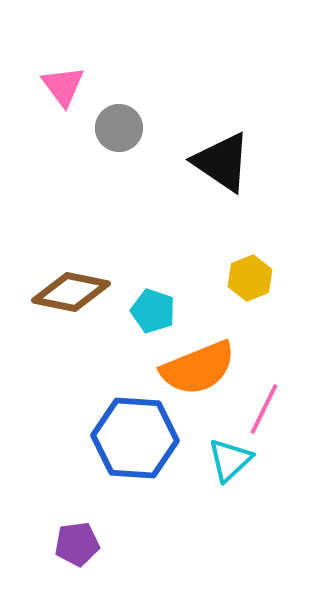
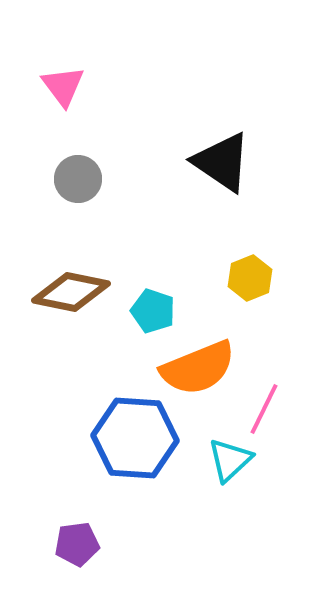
gray circle: moved 41 px left, 51 px down
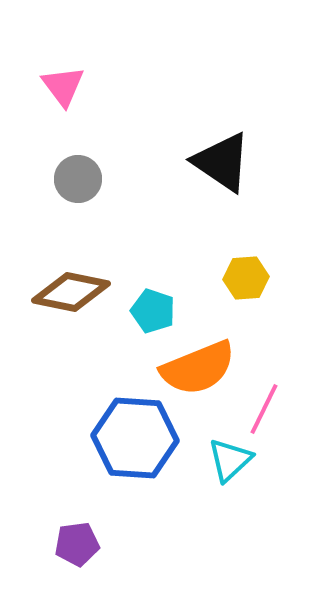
yellow hexagon: moved 4 px left; rotated 18 degrees clockwise
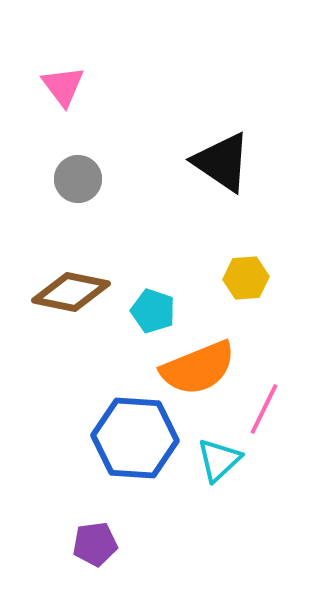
cyan triangle: moved 11 px left
purple pentagon: moved 18 px right
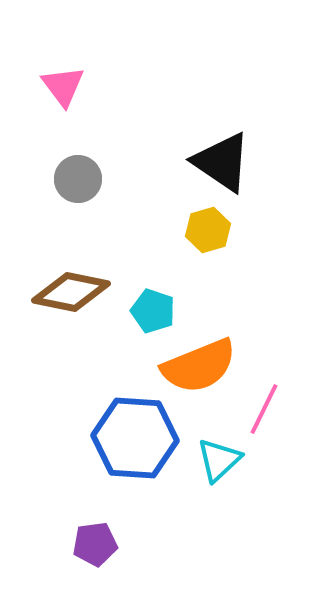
yellow hexagon: moved 38 px left, 48 px up; rotated 12 degrees counterclockwise
orange semicircle: moved 1 px right, 2 px up
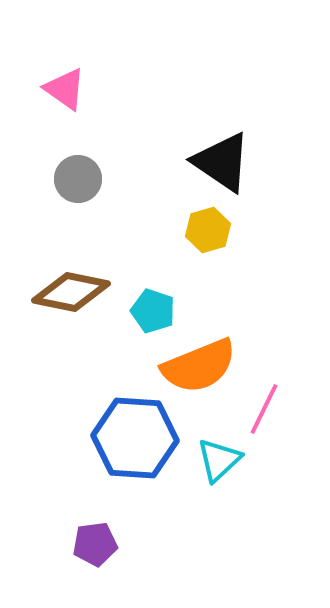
pink triangle: moved 2 px right, 3 px down; rotated 18 degrees counterclockwise
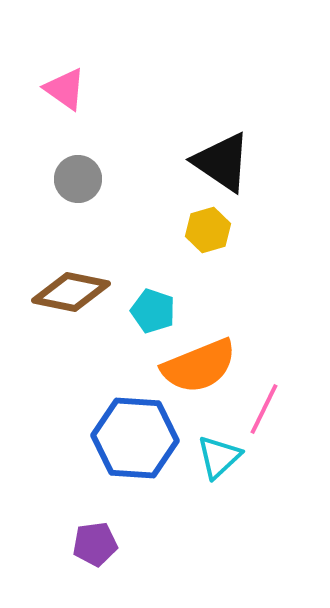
cyan triangle: moved 3 px up
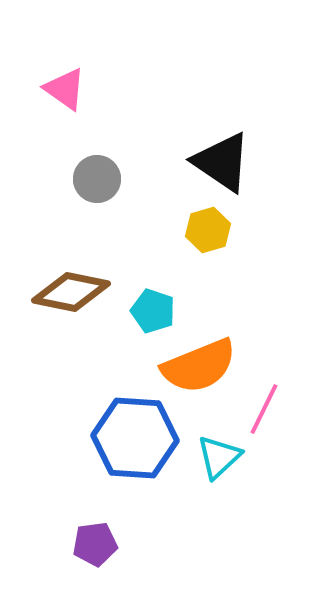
gray circle: moved 19 px right
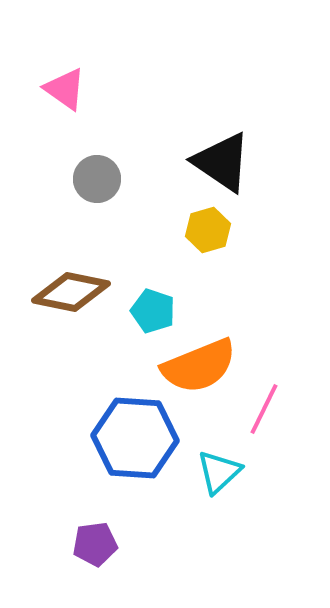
cyan triangle: moved 15 px down
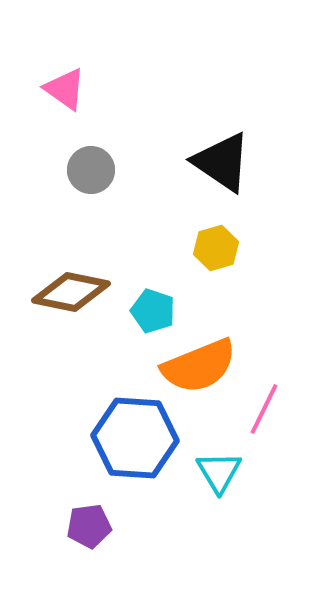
gray circle: moved 6 px left, 9 px up
yellow hexagon: moved 8 px right, 18 px down
cyan triangle: rotated 18 degrees counterclockwise
purple pentagon: moved 6 px left, 18 px up
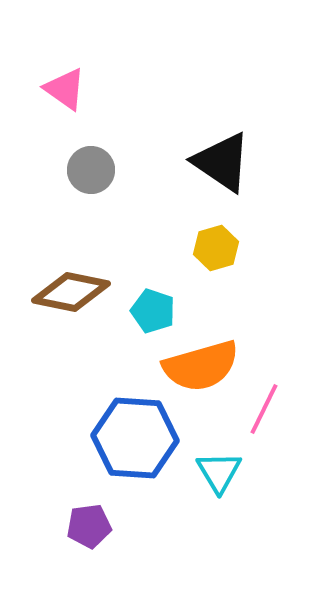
orange semicircle: moved 2 px right; rotated 6 degrees clockwise
